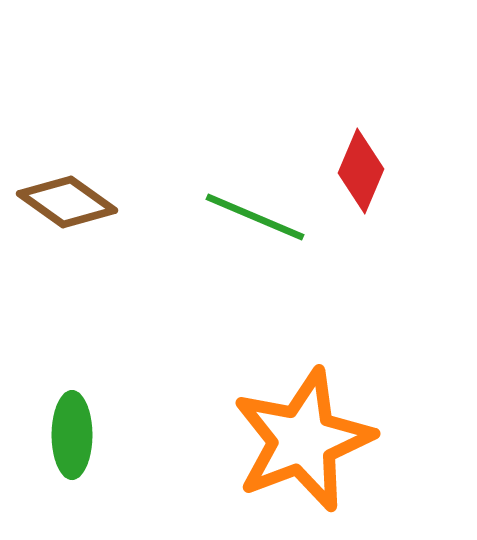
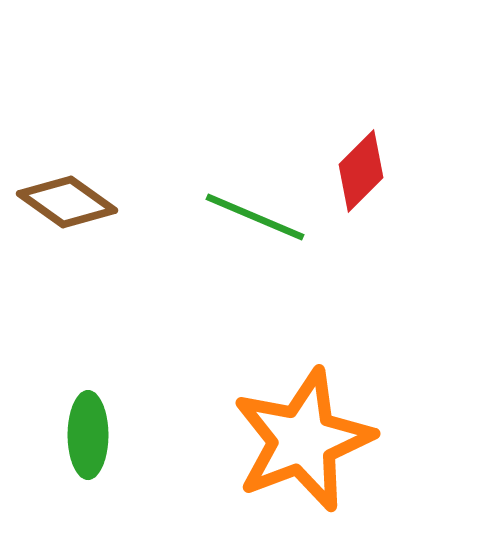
red diamond: rotated 22 degrees clockwise
green ellipse: moved 16 px right
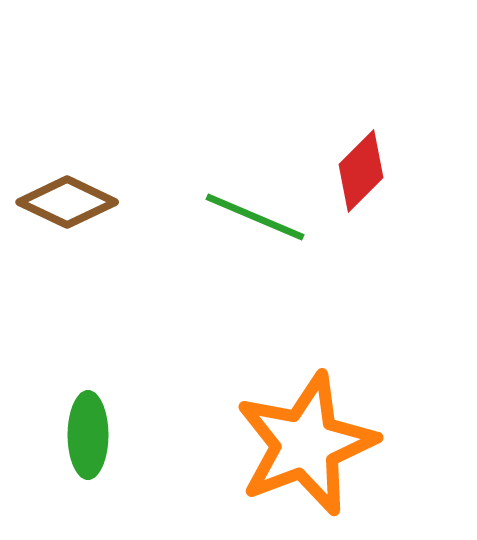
brown diamond: rotated 10 degrees counterclockwise
orange star: moved 3 px right, 4 px down
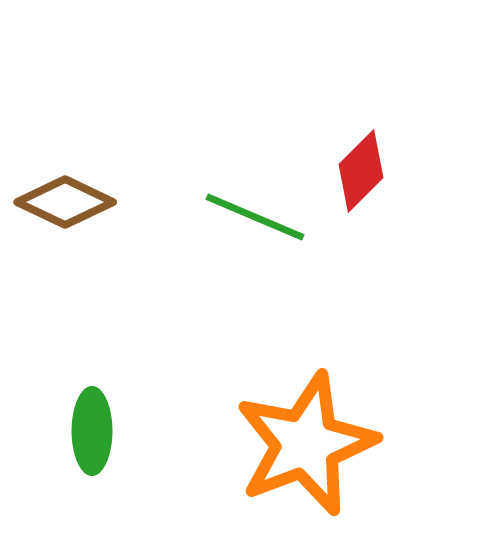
brown diamond: moved 2 px left
green ellipse: moved 4 px right, 4 px up
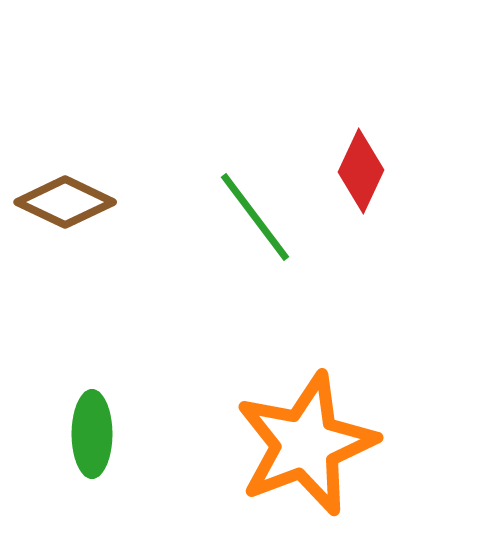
red diamond: rotated 20 degrees counterclockwise
green line: rotated 30 degrees clockwise
green ellipse: moved 3 px down
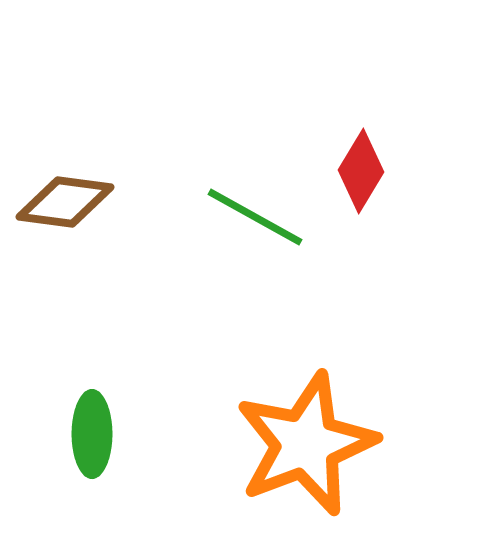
red diamond: rotated 6 degrees clockwise
brown diamond: rotated 18 degrees counterclockwise
green line: rotated 24 degrees counterclockwise
